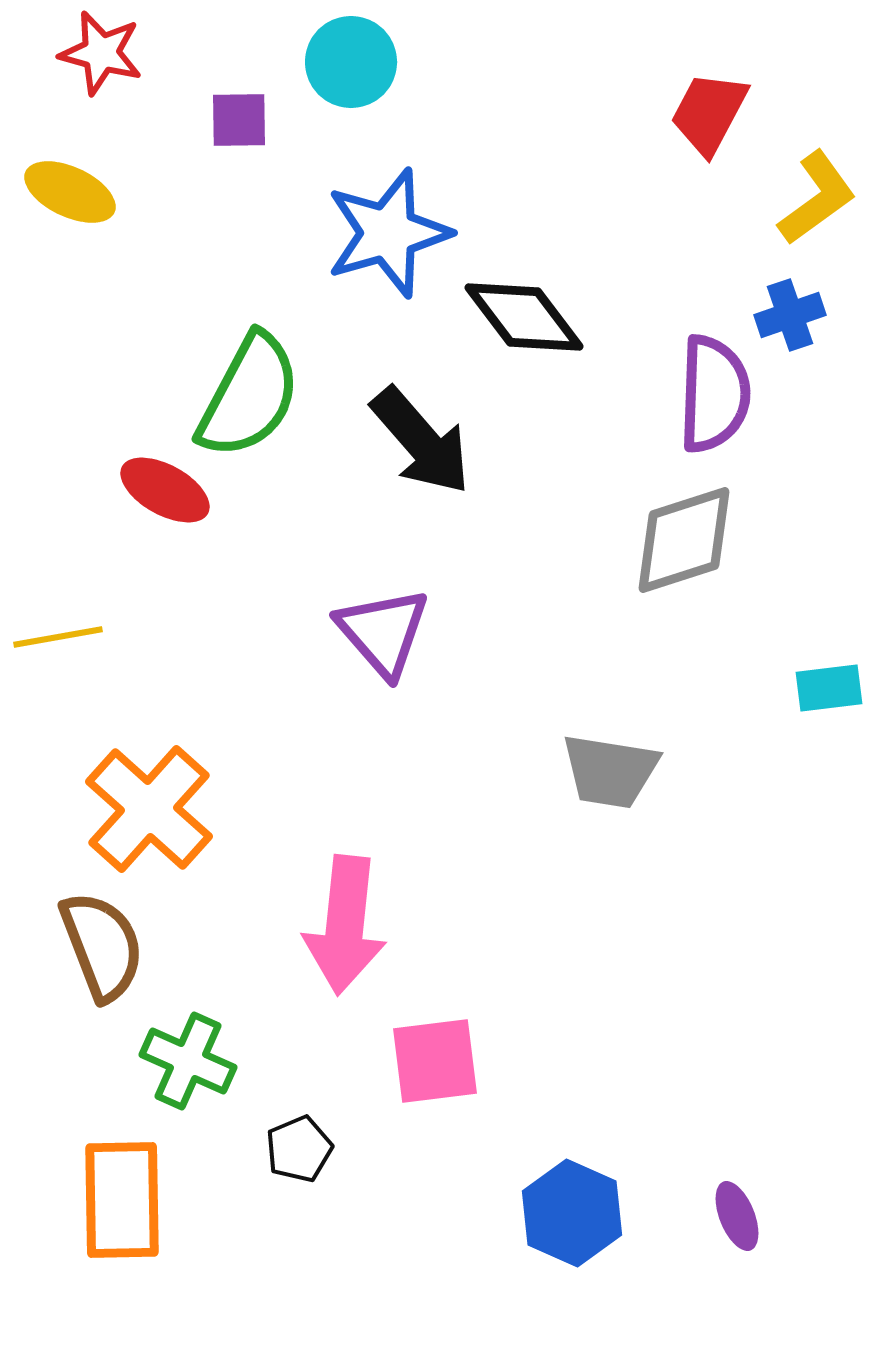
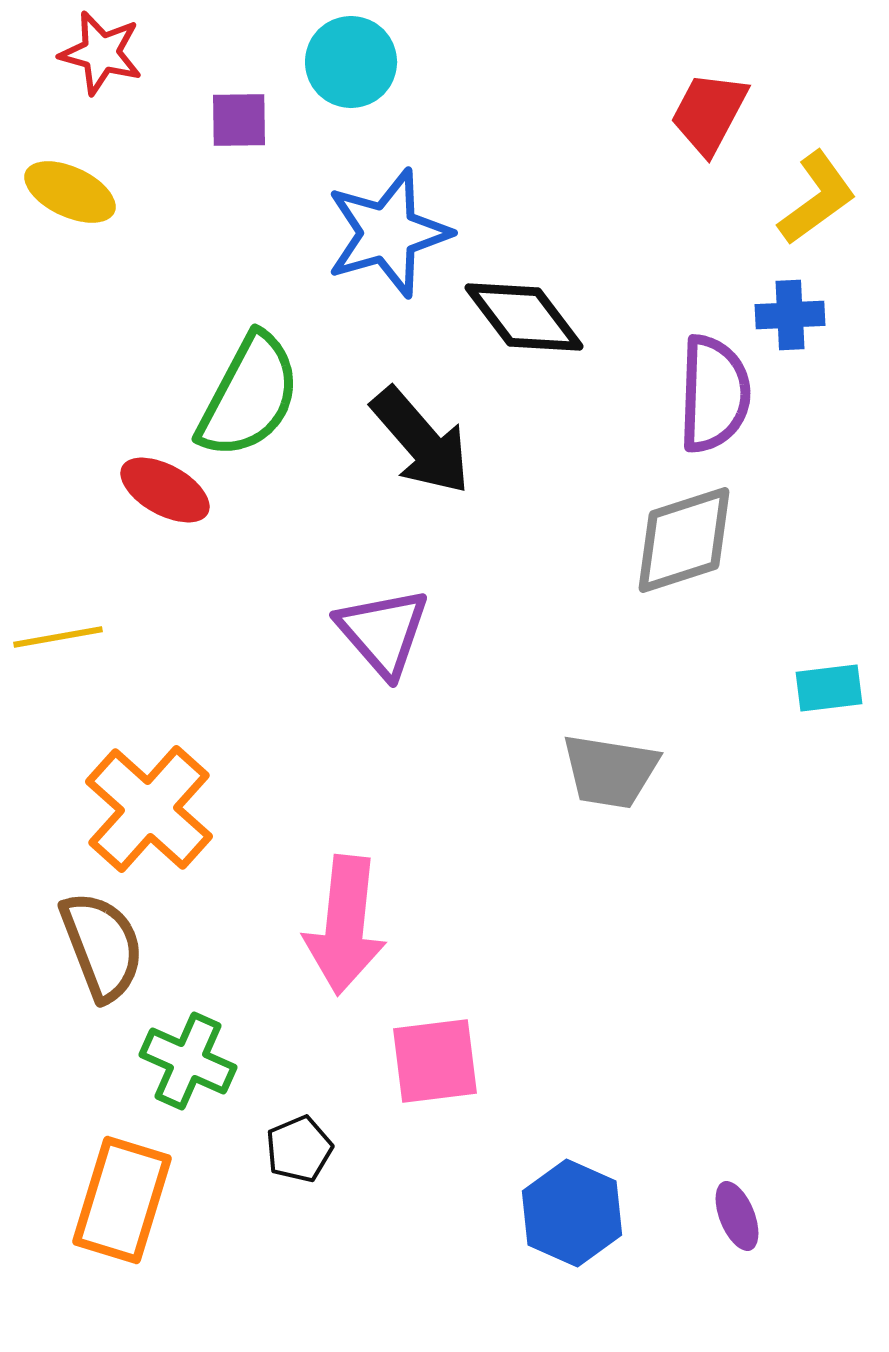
blue cross: rotated 16 degrees clockwise
orange rectangle: rotated 18 degrees clockwise
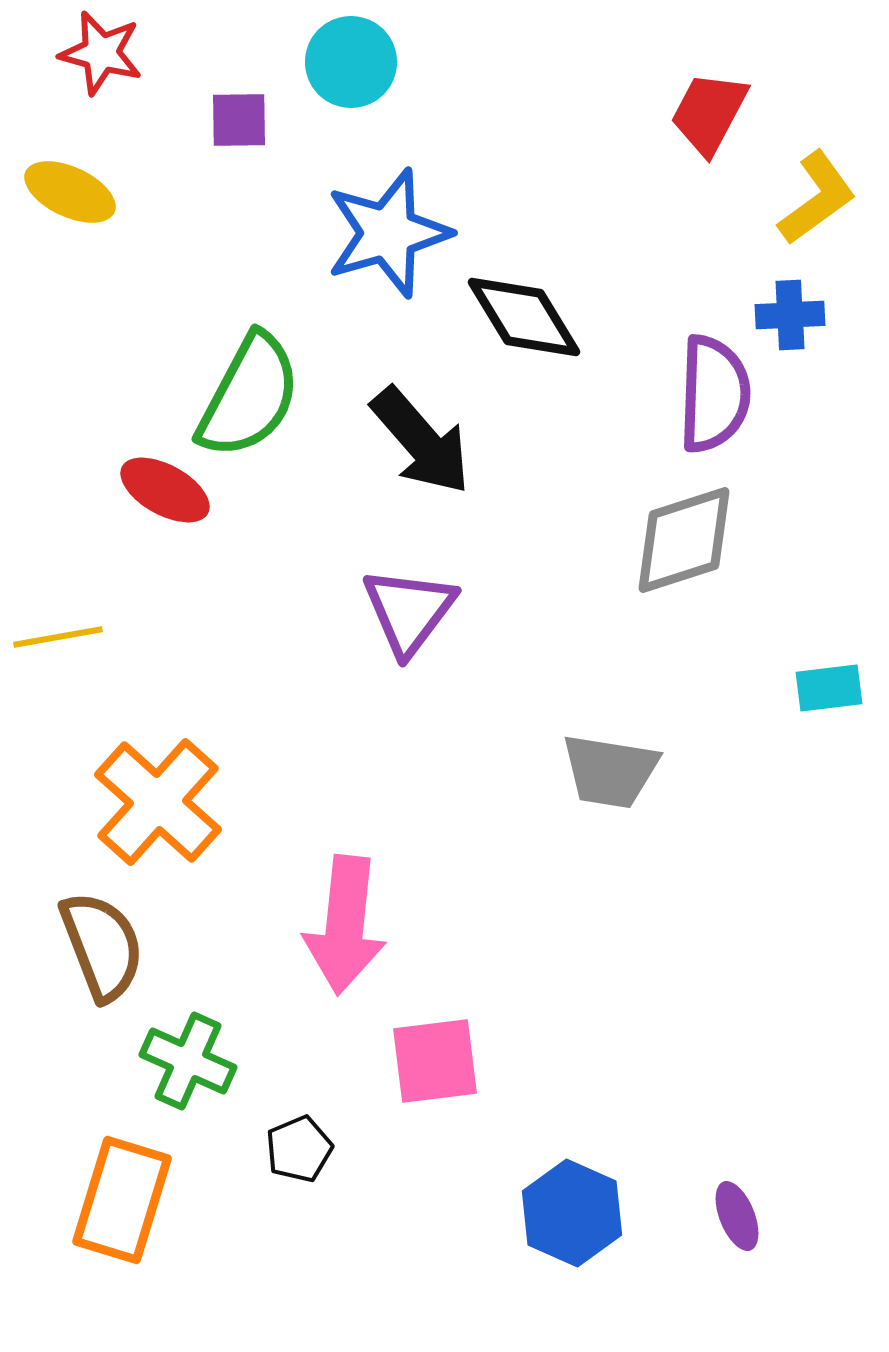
black diamond: rotated 6 degrees clockwise
purple triangle: moved 26 px right, 21 px up; rotated 18 degrees clockwise
orange cross: moved 9 px right, 7 px up
